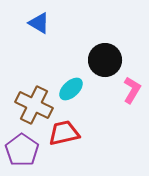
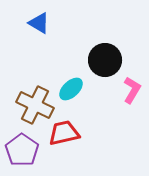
brown cross: moved 1 px right
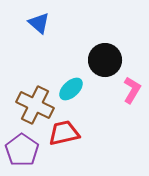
blue triangle: rotated 10 degrees clockwise
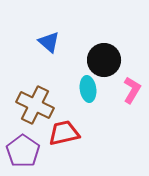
blue triangle: moved 10 px right, 19 px down
black circle: moved 1 px left
cyan ellipse: moved 17 px right; rotated 55 degrees counterclockwise
purple pentagon: moved 1 px right, 1 px down
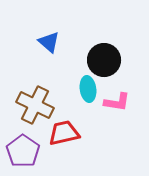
pink L-shape: moved 15 px left, 12 px down; rotated 68 degrees clockwise
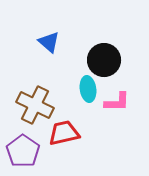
pink L-shape: rotated 8 degrees counterclockwise
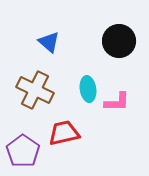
black circle: moved 15 px right, 19 px up
brown cross: moved 15 px up
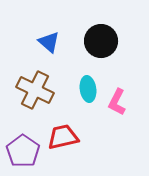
black circle: moved 18 px left
pink L-shape: rotated 116 degrees clockwise
red trapezoid: moved 1 px left, 4 px down
